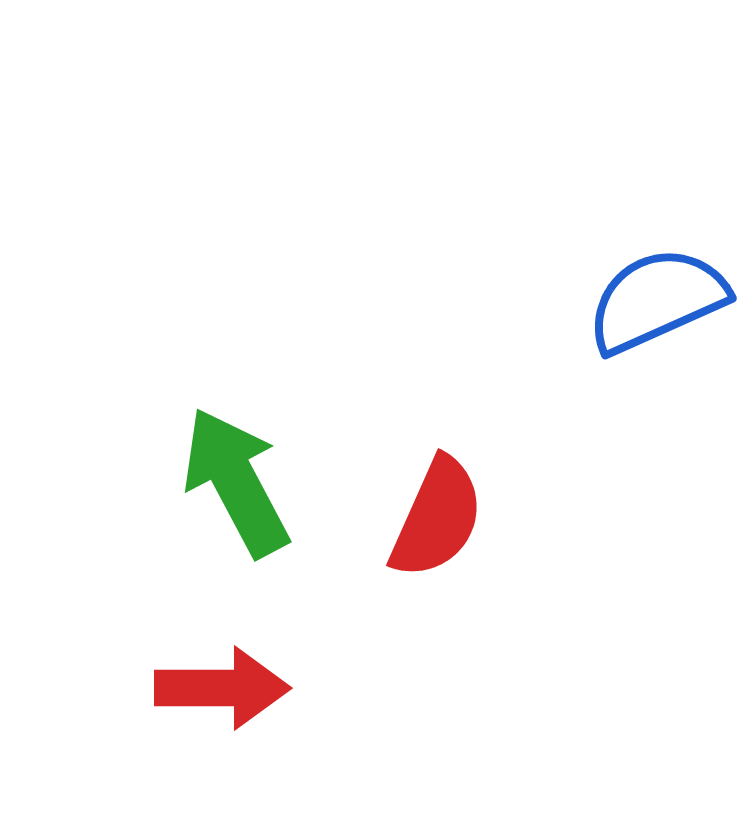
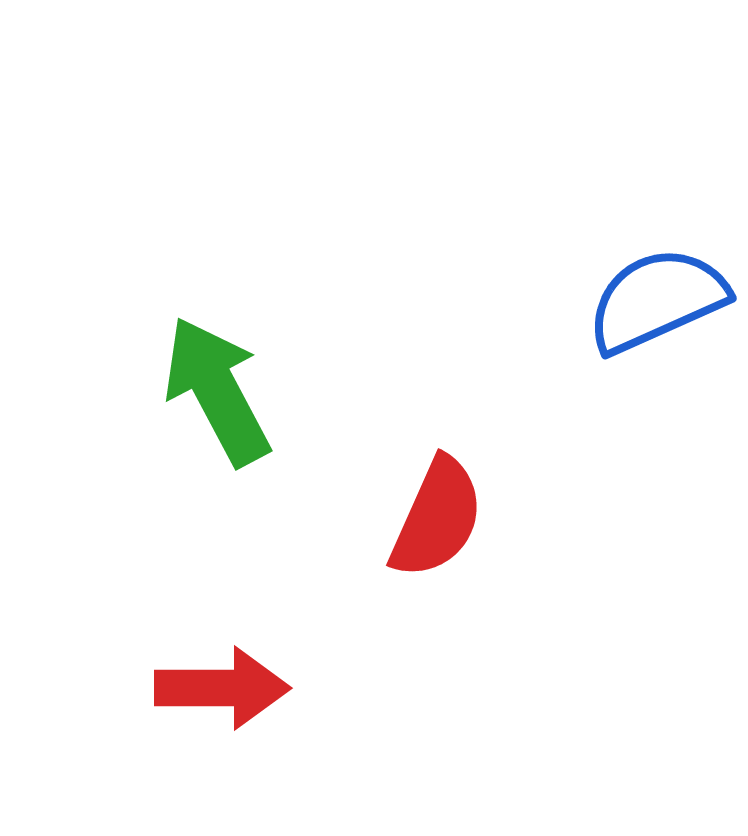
green arrow: moved 19 px left, 91 px up
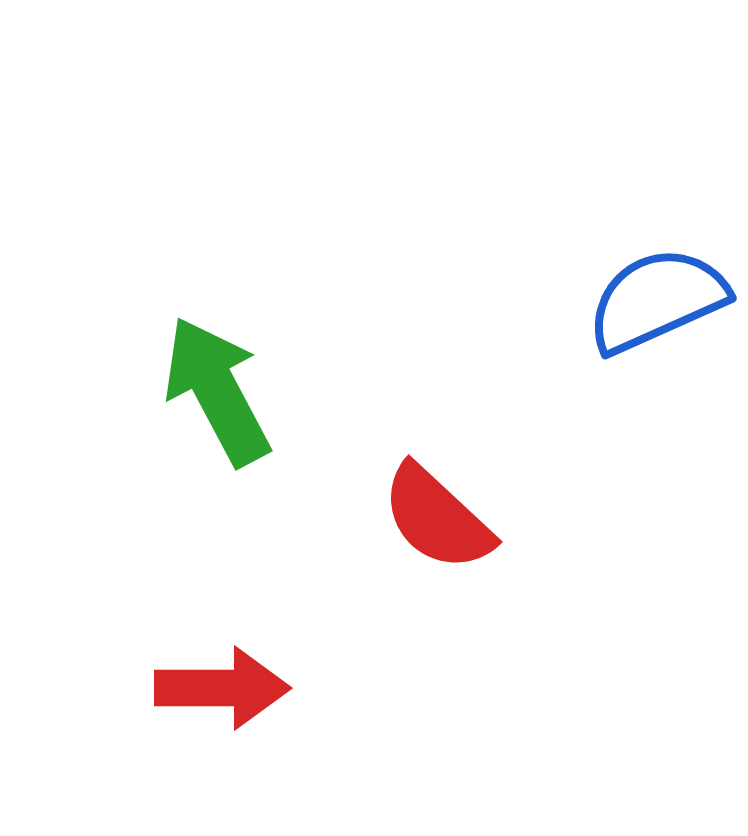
red semicircle: rotated 109 degrees clockwise
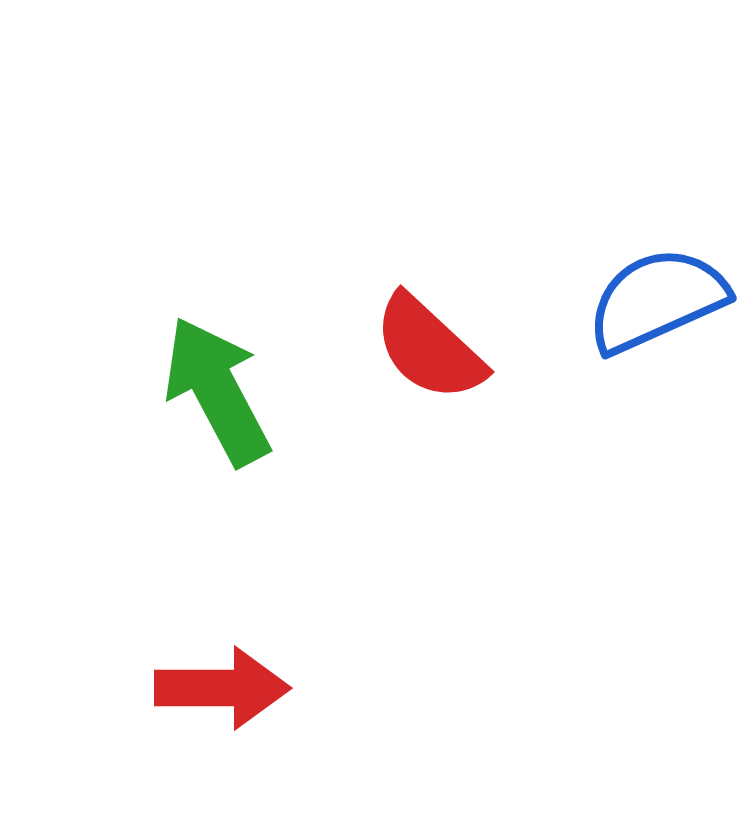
red semicircle: moved 8 px left, 170 px up
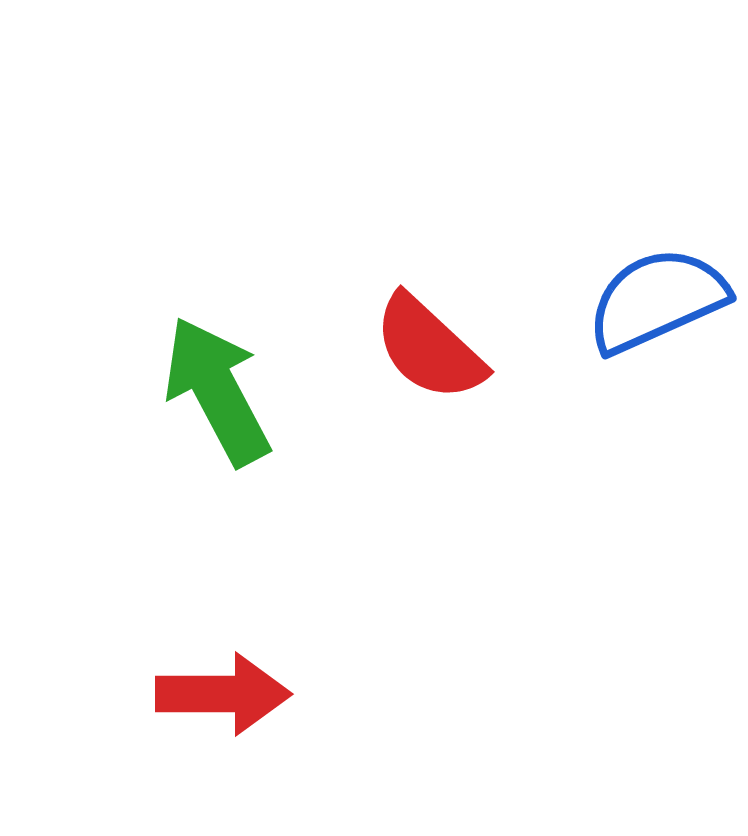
red arrow: moved 1 px right, 6 px down
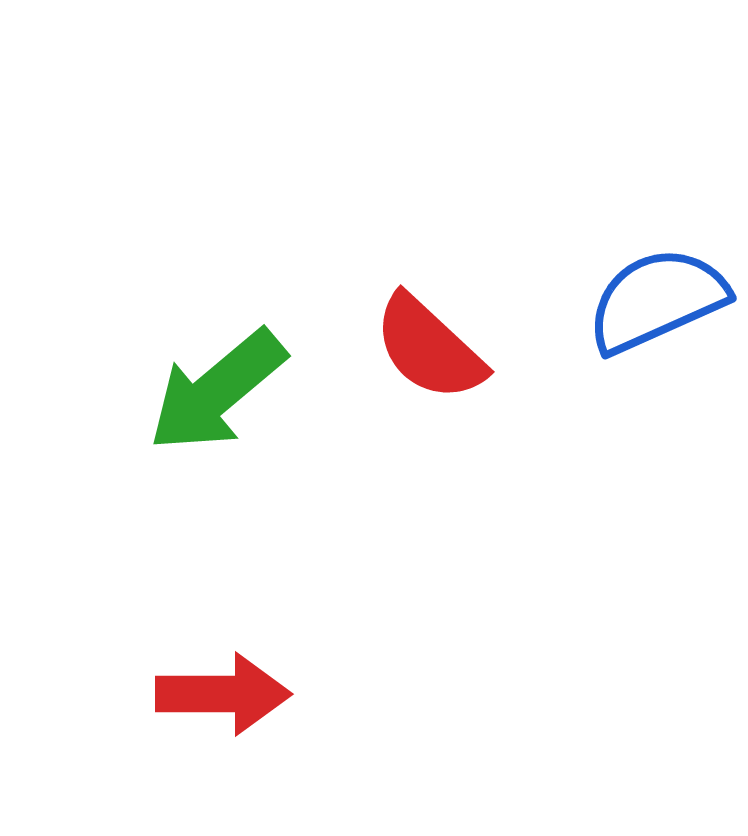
green arrow: rotated 102 degrees counterclockwise
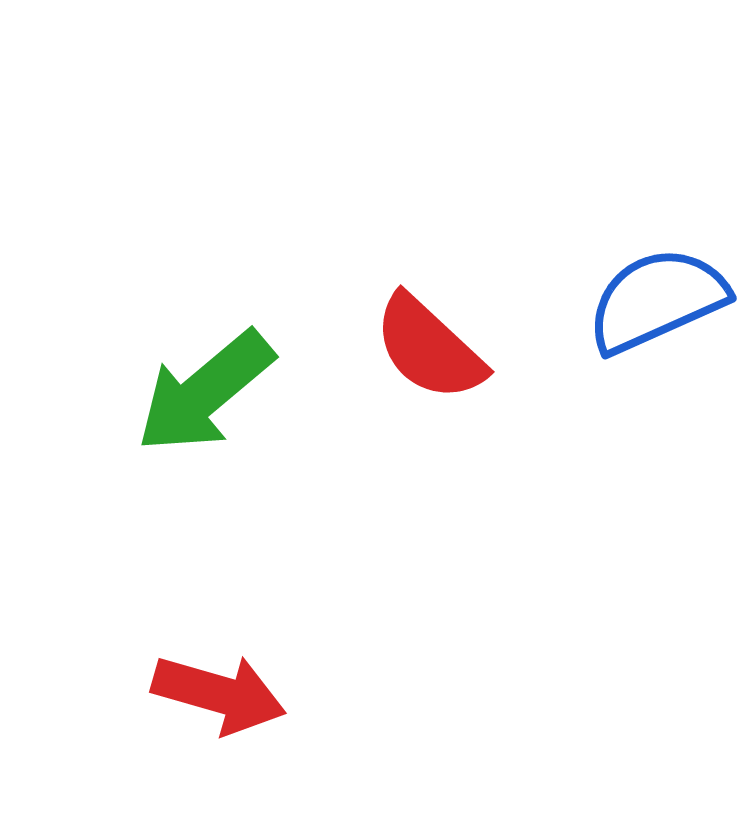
green arrow: moved 12 px left, 1 px down
red arrow: moved 4 px left; rotated 16 degrees clockwise
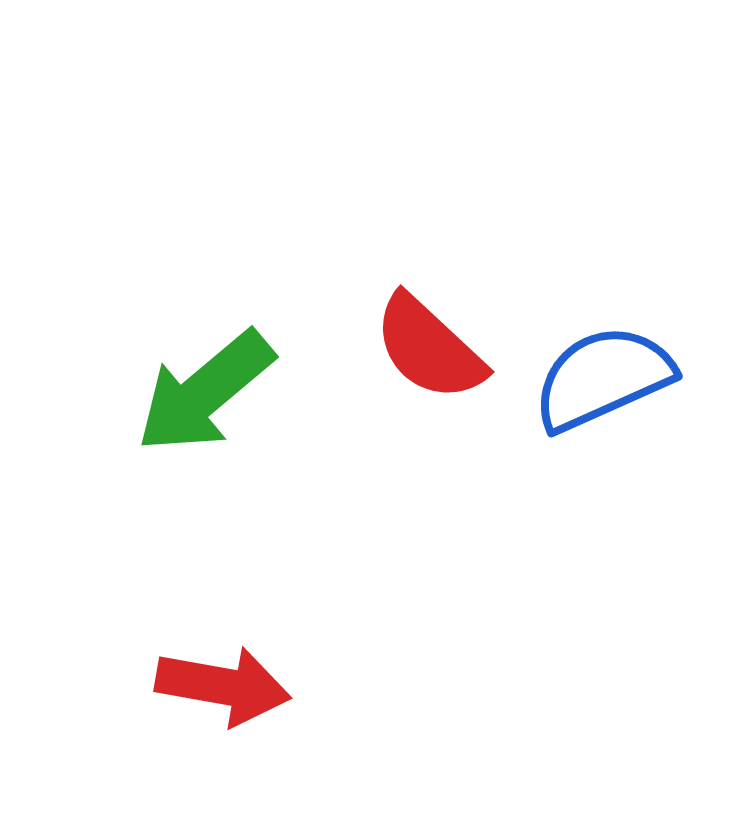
blue semicircle: moved 54 px left, 78 px down
red arrow: moved 4 px right, 8 px up; rotated 6 degrees counterclockwise
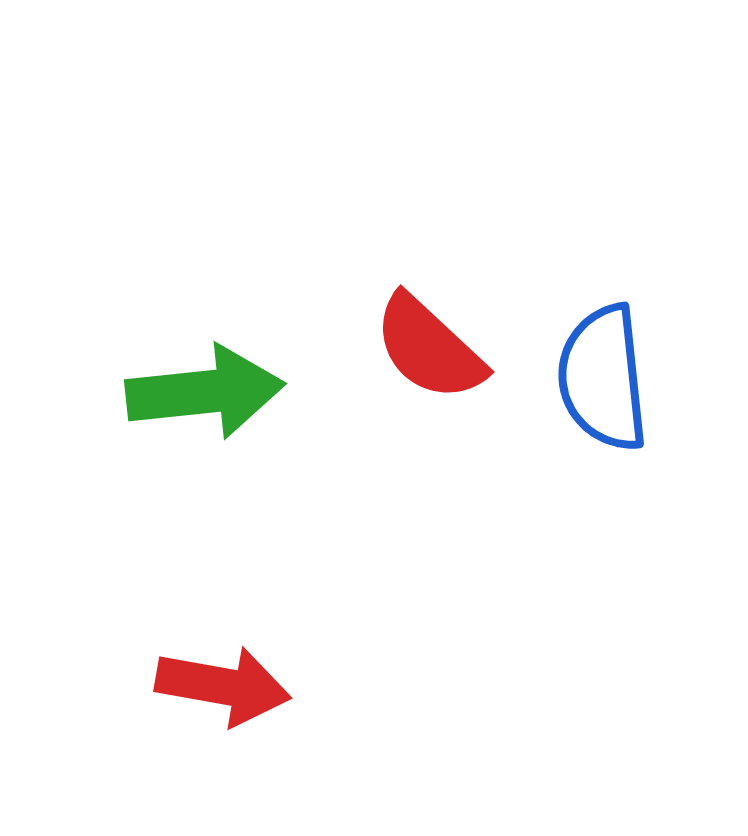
blue semicircle: rotated 72 degrees counterclockwise
green arrow: rotated 146 degrees counterclockwise
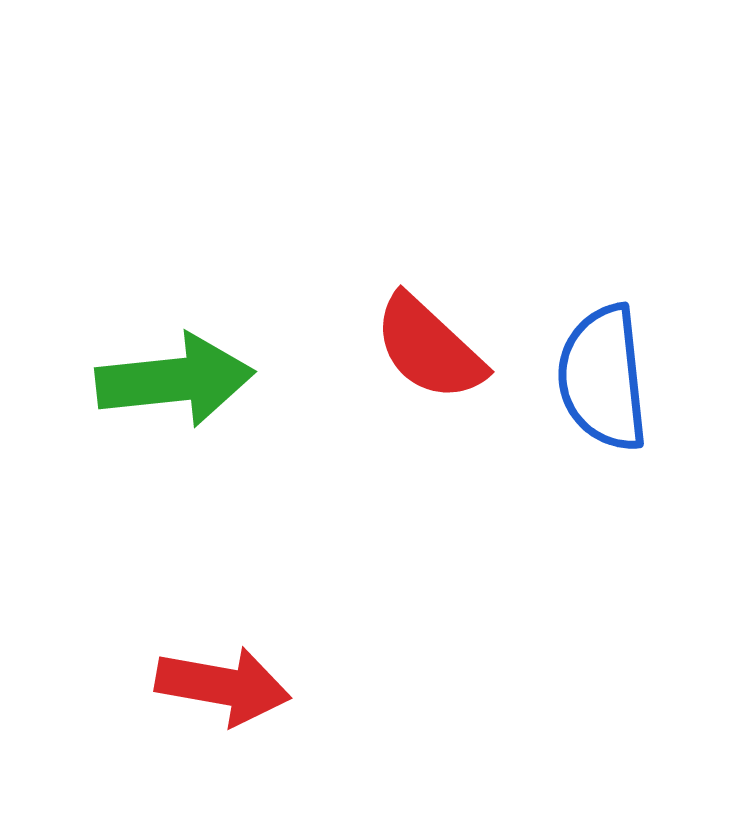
green arrow: moved 30 px left, 12 px up
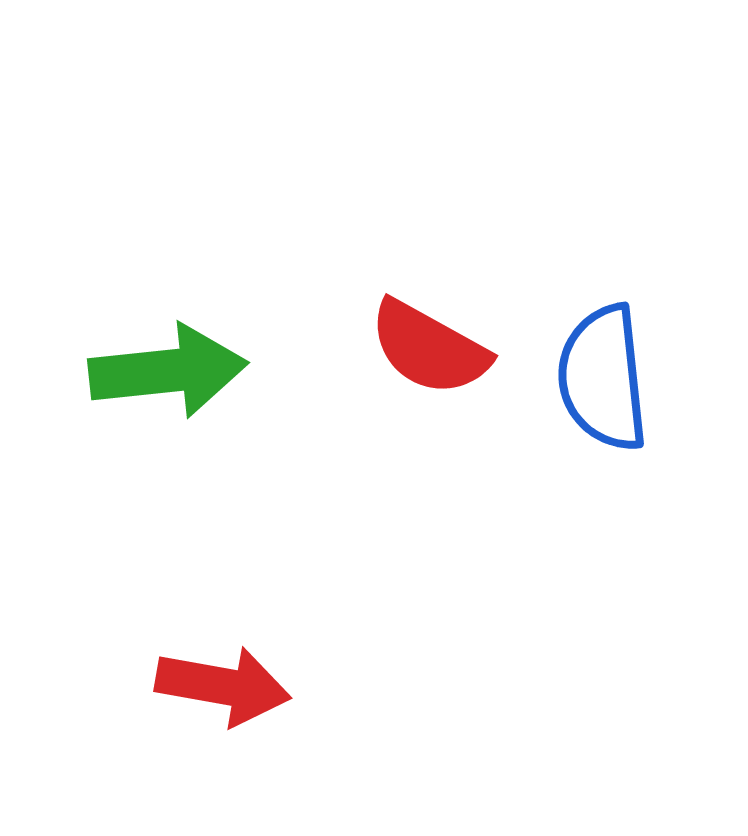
red semicircle: rotated 14 degrees counterclockwise
green arrow: moved 7 px left, 9 px up
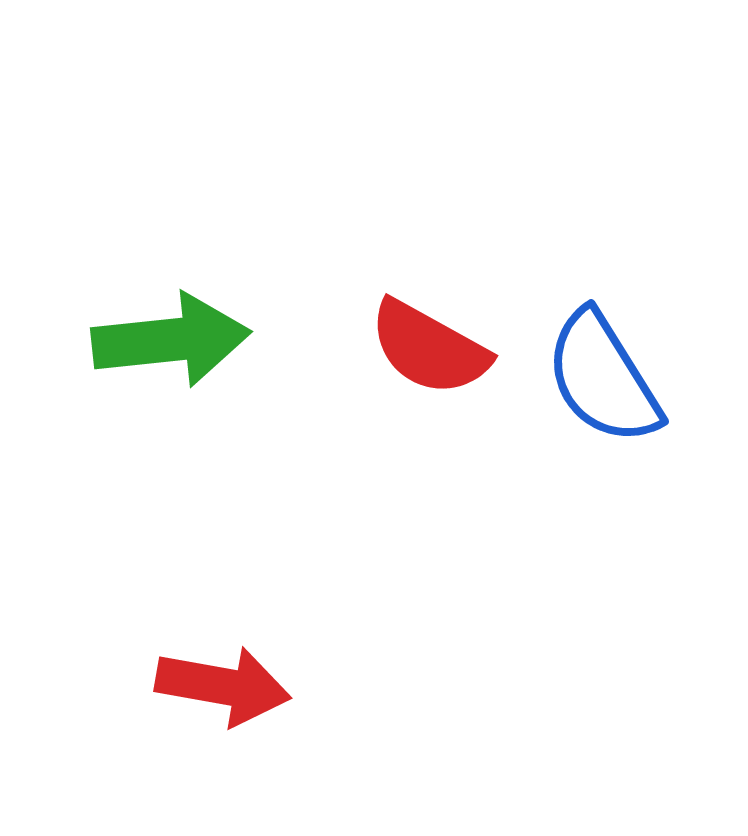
green arrow: moved 3 px right, 31 px up
blue semicircle: rotated 26 degrees counterclockwise
